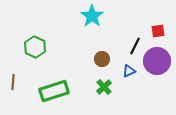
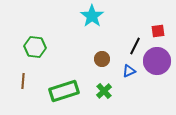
green hexagon: rotated 20 degrees counterclockwise
brown line: moved 10 px right, 1 px up
green cross: moved 4 px down
green rectangle: moved 10 px right
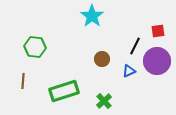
green cross: moved 10 px down
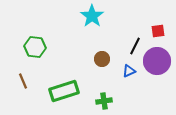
brown line: rotated 28 degrees counterclockwise
green cross: rotated 35 degrees clockwise
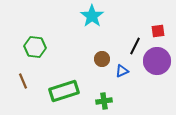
blue triangle: moved 7 px left
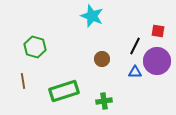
cyan star: rotated 15 degrees counterclockwise
red square: rotated 16 degrees clockwise
green hexagon: rotated 10 degrees clockwise
blue triangle: moved 13 px right, 1 px down; rotated 24 degrees clockwise
brown line: rotated 14 degrees clockwise
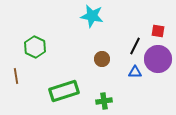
cyan star: rotated 10 degrees counterclockwise
green hexagon: rotated 10 degrees clockwise
purple circle: moved 1 px right, 2 px up
brown line: moved 7 px left, 5 px up
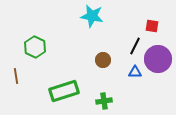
red square: moved 6 px left, 5 px up
brown circle: moved 1 px right, 1 px down
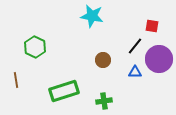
black line: rotated 12 degrees clockwise
purple circle: moved 1 px right
brown line: moved 4 px down
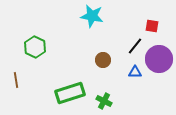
green rectangle: moved 6 px right, 2 px down
green cross: rotated 35 degrees clockwise
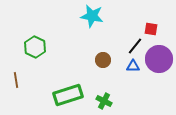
red square: moved 1 px left, 3 px down
blue triangle: moved 2 px left, 6 px up
green rectangle: moved 2 px left, 2 px down
